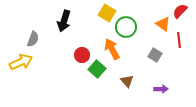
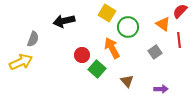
black arrow: rotated 60 degrees clockwise
green circle: moved 2 px right
orange arrow: moved 1 px up
gray square: moved 3 px up; rotated 24 degrees clockwise
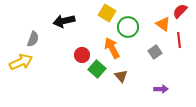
brown triangle: moved 6 px left, 5 px up
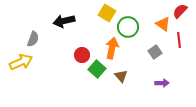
orange arrow: rotated 40 degrees clockwise
purple arrow: moved 1 px right, 6 px up
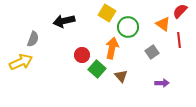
gray square: moved 3 px left
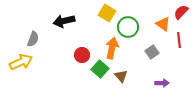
red semicircle: moved 1 px right, 1 px down
green square: moved 3 px right
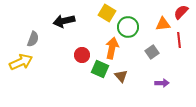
orange triangle: rotated 42 degrees counterclockwise
green square: rotated 18 degrees counterclockwise
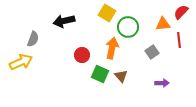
green square: moved 5 px down
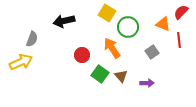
orange triangle: rotated 28 degrees clockwise
gray semicircle: moved 1 px left
orange arrow: rotated 45 degrees counterclockwise
green square: rotated 12 degrees clockwise
purple arrow: moved 15 px left
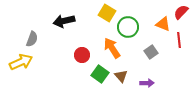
gray square: moved 1 px left
